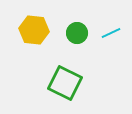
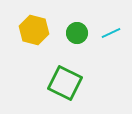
yellow hexagon: rotated 8 degrees clockwise
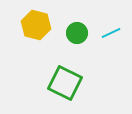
yellow hexagon: moved 2 px right, 5 px up
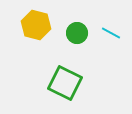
cyan line: rotated 54 degrees clockwise
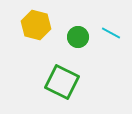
green circle: moved 1 px right, 4 px down
green square: moved 3 px left, 1 px up
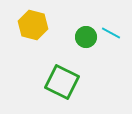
yellow hexagon: moved 3 px left
green circle: moved 8 px right
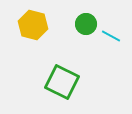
cyan line: moved 3 px down
green circle: moved 13 px up
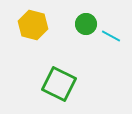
green square: moved 3 px left, 2 px down
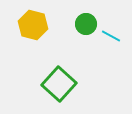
green square: rotated 16 degrees clockwise
